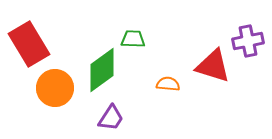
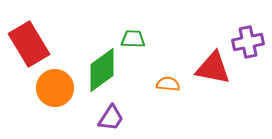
purple cross: moved 1 px down
red triangle: moved 2 px down; rotated 6 degrees counterclockwise
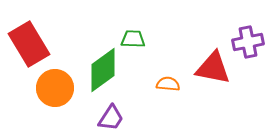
green diamond: moved 1 px right
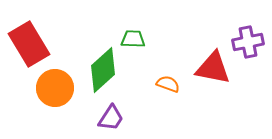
green diamond: rotated 6 degrees counterclockwise
orange semicircle: rotated 15 degrees clockwise
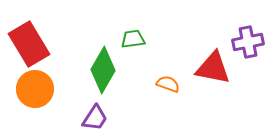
green trapezoid: rotated 10 degrees counterclockwise
green diamond: rotated 18 degrees counterclockwise
orange circle: moved 20 px left, 1 px down
purple trapezoid: moved 16 px left
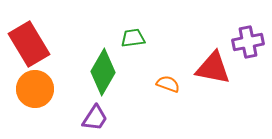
green trapezoid: moved 1 px up
green diamond: moved 2 px down
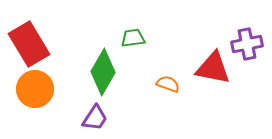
purple cross: moved 1 px left, 2 px down
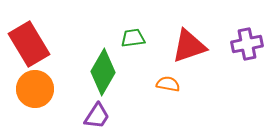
red triangle: moved 24 px left, 22 px up; rotated 30 degrees counterclockwise
orange semicircle: rotated 10 degrees counterclockwise
purple trapezoid: moved 2 px right, 2 px up
